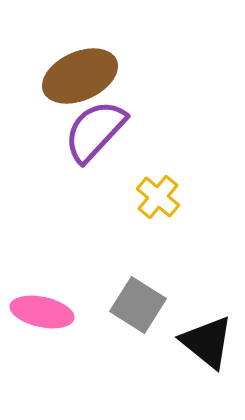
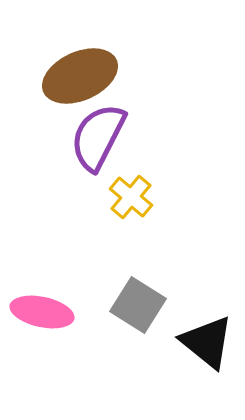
purple semicircle: moved 3 px right, 6 px down; rotated 16 degrees counterclockwise
yellow cross: moved 27 px left
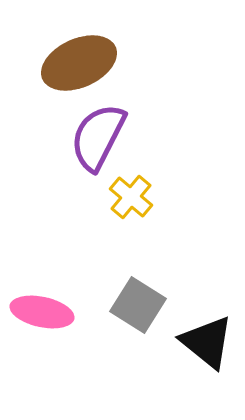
brown ellipse: moved 1 px left, 13 px up
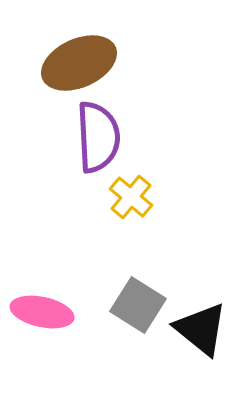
purple semicircle: rotated 150 degrees clockwise
black triangle: moved 6 px left, 13 px up
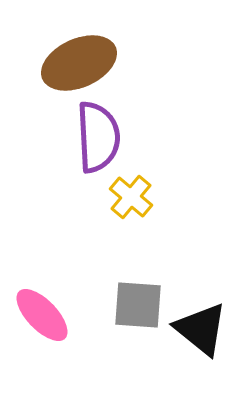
gray square: rotated 28 degrees counterclockwise
pink ellipse: moved 3 px down; rotated 34 degrees clockwise
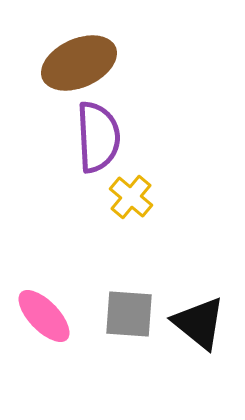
gray square: moved 9 px left, 9 px down
pink ellipse: moved 2 px right, 1 px down
black triangle: moved 2 px left, 6 px up
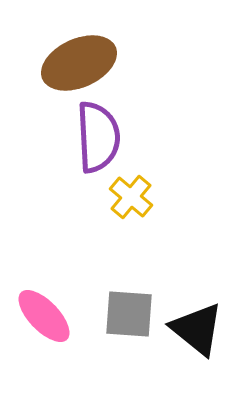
black triangle: moved 2 px left, 6 px down
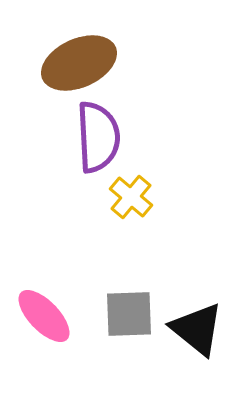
gray square: rotated 6 degrees counterclockwise
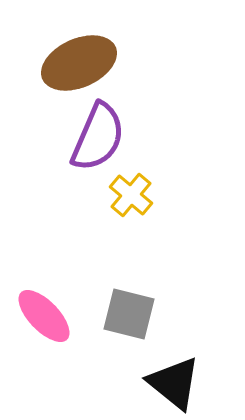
purple semicircle: rotated 26 degrees clockwise
yellow cross: moved 2 px up
gray square: rotated 16 degrees clockwise
black triangle: moved 23 px left, 54 px down
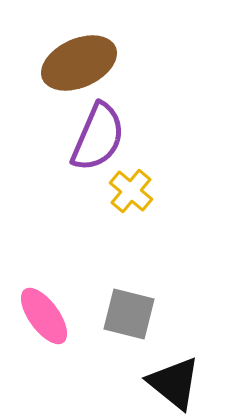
yellow cross: moved 4 px up
pink ellipse: rotated 8 degrees clockwise
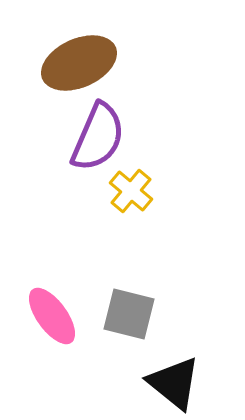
pink ellipse: moved 8 px right
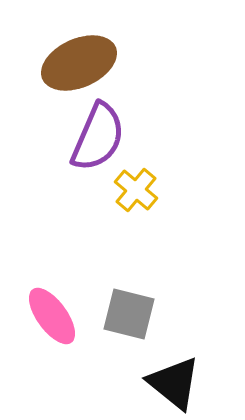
yellow cross: moved 5 px right, 1 px up
